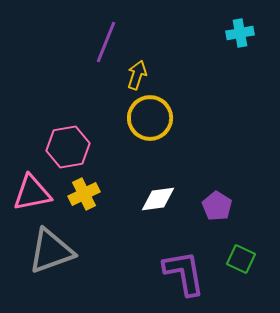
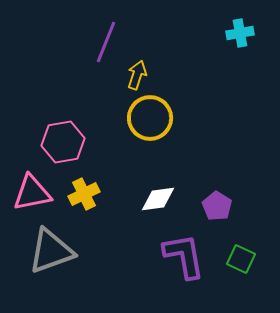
pink hexagon: moved 5 px left, 5 px up
purple L-shape: moved 17 px up
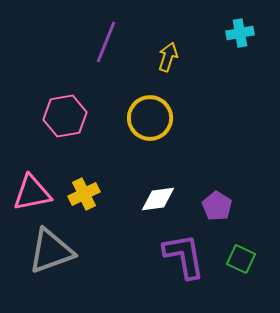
yellow arrow: moved 31 px right, 18 px up
pink hexagon: moved 2 px right, 26 px up
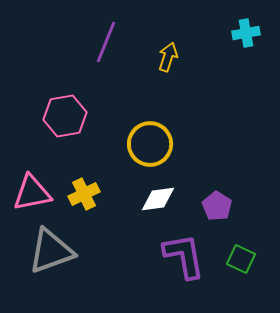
cyan cross: moved 6 px right
yellow circle: moved 26 px down
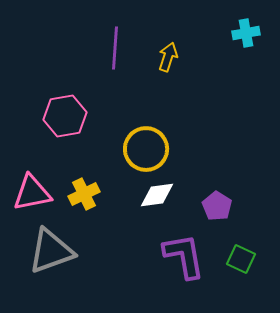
purple line: moved 9 px right, 6 px down; rotated 18 degrees counterclockwise
yellow circle: moved 4 px left, 5 px down
white diamond: moved 1 px left, 4 px up
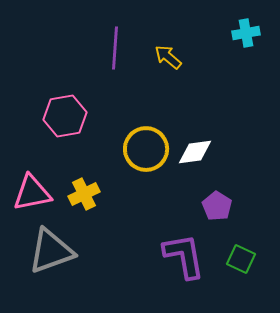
yellow arrow: rotated 68 degrees counterclockwise
white diamond: moved 38 px right, 43 px up
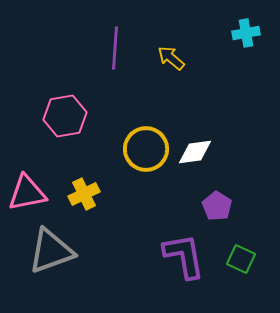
yellow arrow: moved 3 px right, 1 px down
pink triangle: moved 5 px left
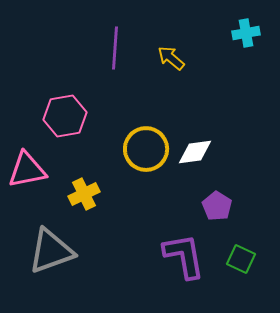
pink triangle: moved 23 px up
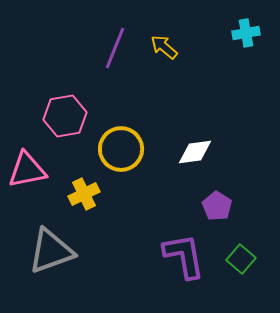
purple line: rotated 18 degrees clockwise
yellow arrow: moved 7 px left, 11 px up
yellow circle: moved 25 px left
green square: rotated 16 degrees clockwise
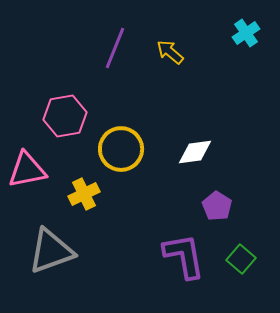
cyan cross: rotated 24 degrees counterclockwise
yellow arrow: moved 6 px right, 5 px down
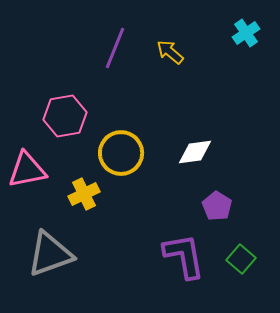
yellow circle: moved 4 px down
gray triangle: moved 1 px left, 3 px down
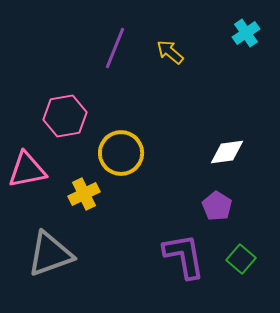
white diamond: moved 32 px right
